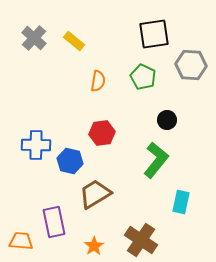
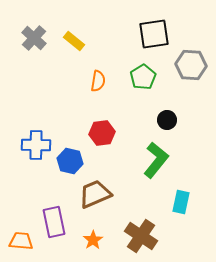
green pentagon: rotated 15 degrees clockwise
brown trapezoid: rotated 8 degrees clockwise
brown cross: moved 4 px up
orange star: moved 1 px left, 6 px up
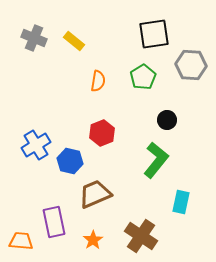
gray cross: rotated 20 degrees counterclockwise
red hexagon: rotated 15 degrees counterclockwise
blue cross: rotated 32 degrees counterclockwise
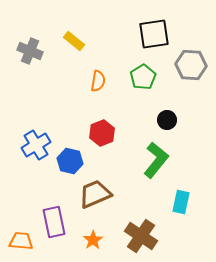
gray cross: moved 4 px left, 13 px down
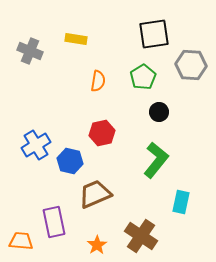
yellow rectangle: moved 2 px right, 2 px up; rotated 30 degrees counterclockwise
black circle: moved 8 px left, 8 px up
red hexagon: rotated 10 degrees clockwise
orange star: moved 4 px right, 5 px down
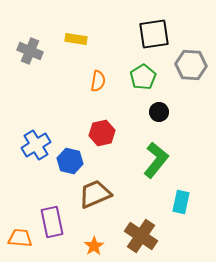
purple rectangle: moved 2 px left
orange trapezoid: moved 1 px left, 3 px up
orange star: moved 3 px left, 1 px down
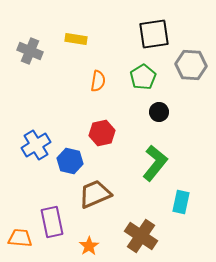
green L-shape: moved 1 px left, 3 px down
orange star: moved 5 px left
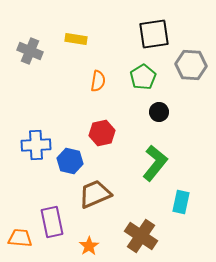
blue cross: rotated 28 degrees clockwise
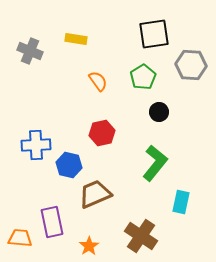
orange semicircle: rotated 45 degrees counterclockwise
blue hexagon: moved 1 px left, 4 px down
